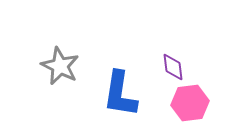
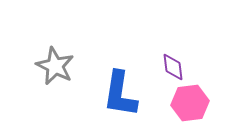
gray star: moved 5 px left
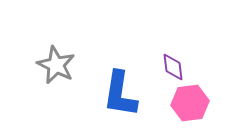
gray star: moved 1 px right, 1 px up
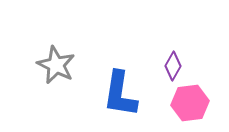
purple diamond: moved 1 px up; rotated 36 degrees clockwise
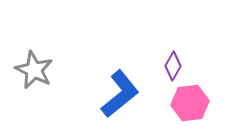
gray star: moved 22 px left, 5 px down
blue L-shape: rotated 138 degrees counterclockwise
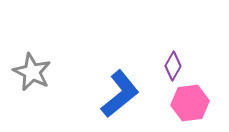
gray star: moved 2 px left, 2 px down
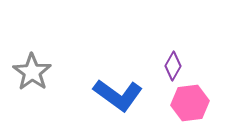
gray star: rotated 9 degrees clockwise
blue L-shape: moved 2 px left, 1 px down; rotated 75 degrees clockwise
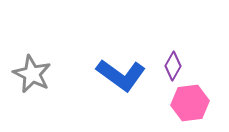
gray star: moved 2 px down; rotated 9 degrees counterclockwise
blue L-shape: moved 3 px right, 20 px up
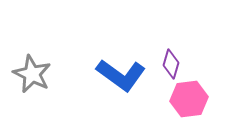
purple diamond: moved 2 px left, 2 px up; rotated 12 degrees counterclockwise
pink hexagon: moved 1 px left, 4 px up
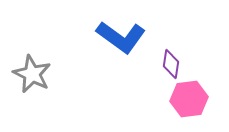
purple diamond: rotated 8 degrees counterclockwise
blue L-shape: moved 38 px up
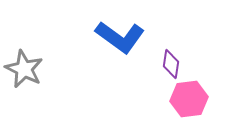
blue L-shape: moved 1 px left
gray star: moved 8 px left, 5 px up
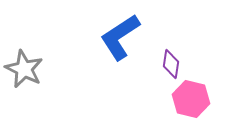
blue L-shape: rotated 111 degrees clockwise
pink hexagon: moved 2 px right; rotated 21 degrees clockwise
